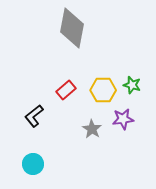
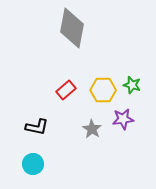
black L-shape: moved 3 px right, 11 px down; rotated 130 degrees counterclockwise
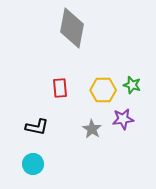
red rectangle: moved 6 px left, 2 px up; rotated 54 degrees counterclockwise
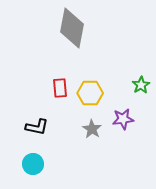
green star: moved 9 px right; rotated 24 degrees clockwise
yellow hexagon: moved 13 px left, 3 px down
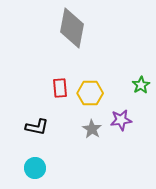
purple star: moved 2 px left, 1 px down
cyan circle: moved 2 px right, 4 px down
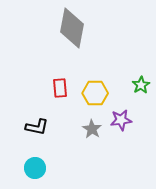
yellow hexagon: moved 5 px right
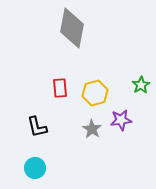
yellow hexagon: rotated 15 degrees counterclockwise
black L-shape: rotated 65 degrees clockwise
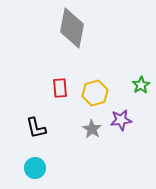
black L-shape: moved 1 px left, 1 px down
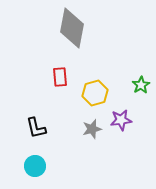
red rectangle: moved 11 px up
gray star: rotated 24 degrees clockwise
cyan circle: moved 2 px up
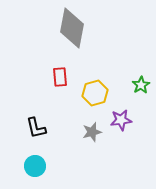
gray star: moved 3 px down
